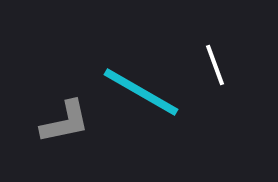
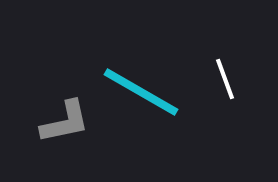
white line: moved 10 px right, 14 px down
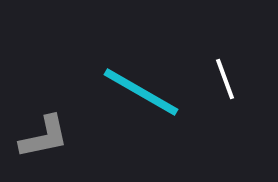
gray L-shape: moved 21 px left, 15 px down
